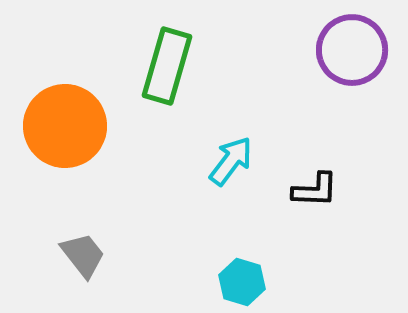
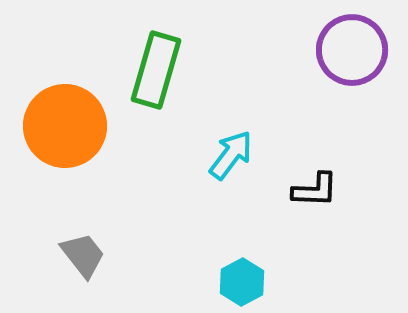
green rectangle: moved 11 px left, 4 px down
cyan arrow: moved 6 px up
cyan hexagon: rotated 15 degrees clockwise
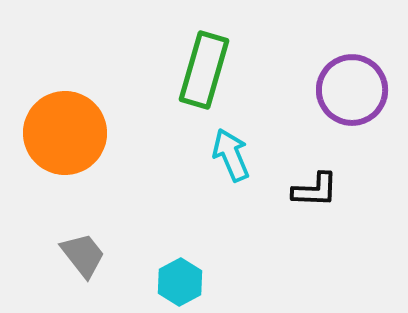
purple circle: moved 40 px down
green rectangle: moved 48 px right
orange circle: moved 7 px down
cyan arrow: rotated 60 degrees counterclockwise
cyan hexagon: moved 62 px left
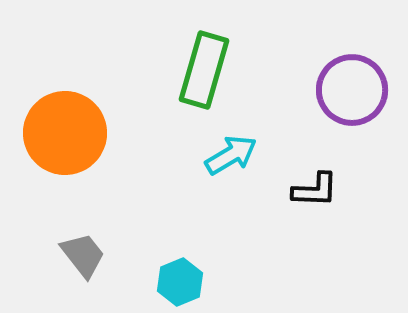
cyan arrow: rotated 82 degrees clockwise
cyan hexagon: rotated 6 degrees clockwise
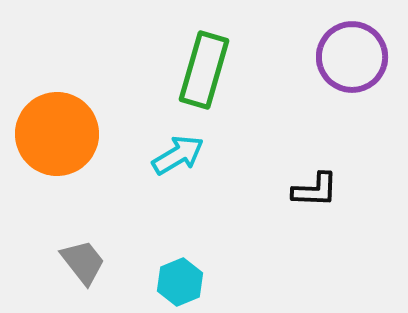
purple circle: moved 33 px up
orange circle: moved 8 px left, 1 px down
cyan arrow: moved 53 px left
gray trapezoid: moved 7 px down
